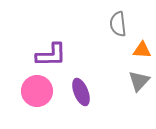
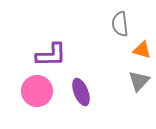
gray semicircle: moved 2 px right
orange triangle: rotated 12 degrees clockwise
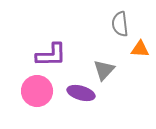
orange triangle: moved 2 px left, 1 px up; rotated 12 degrees counterclockwise
gray triangle: moved 35 px left, 11 px up
purple ellipse: moved 1 px down; rotated 52 degrees counterclockwise
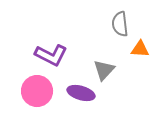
purple L-shape: rotated 28 degrees clockwise
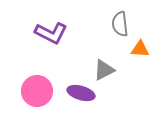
purple L-shape: moved 22 px up
gray triangle: rotated 20 degrees clockwise
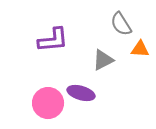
gray semicircle: moved 1 px right; rotated 25 degrees counterclockwise
purple L-shape: moved 2 px right, 7 px down; rotated 32 degrees counterclockwise
gray triangle: moved 1 px left, 10 px up
pink circle: moved 11 px right, 12 px down
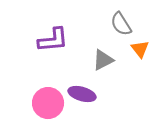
orange triangle: rotated 48 degrees clockwise
purple ellipse: moved 1 px right, 1 px down
